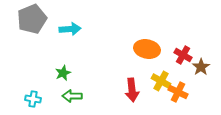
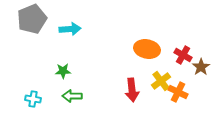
green star: moved 2 px up; rotated 21 degrees clockwise
yellow cross: rotated 24 degrees clockwise
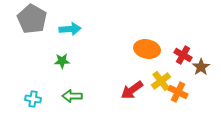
gray pentagon: rotated 20 degrees counterclockwise
green star: moved 1 px left, 10 px up
red arrow: rotated 60 degrees clockwise
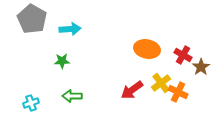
yellow cross: moved 2 px down
cyan cross: moved 2 px left, 4 px down; rotated 28 degrees counterclockwise
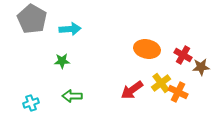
brown star: rotated 30 degrees clockwise
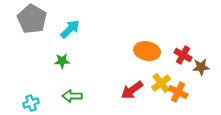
cyan arrow: rotated 40 degrees counterclockwise
orange ellipse: moved 2 px down
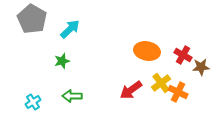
green star: rotated 14 degrees counterclockwise
red arrow: moved 1 px left
cyan cross: moved 2 px right, 1 px up; rotated 14 degrees counterclockwise
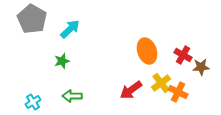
orange ellipse: rotated 60 degrees clockwise
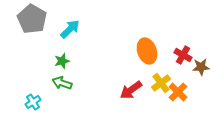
orange cross: rotated 18 degrees clockwise
green arrow: moved 10 px left, 13 px up; rotated 18 degrees clockwise
